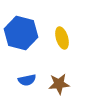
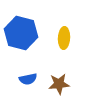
yellow ellipse: moved 2 px right; rotated 20 degrees clockwise
blue semicircle: moved 1 px right, 1 px up
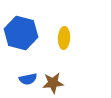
brown star: moved 6 px left, 1 px up
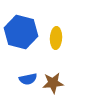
blue hexagon: moved 1 px up
yellow ellipse: moved 8 px left
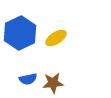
blue hexagon: moved 1 px left, 1 px down; rotated 20 degrees clockwise
yellow ellipse: rotated 55 degrees clockwise
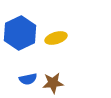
yellow ellipse: rotated 15 degrees clockwise
